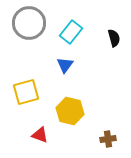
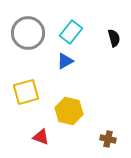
gray circle: moved 1 px left, 10 px down
blue triangle: moved 4 px up; rotated 24 degrees clockwise
yellow hexagon: moved 1 px left
red triangle: moved 1 px right, 2 px down
brown cross: rotated 21 degrees clockwise
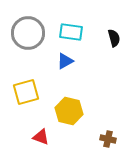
cyan rectangle: rotated 60 degrees clockwise
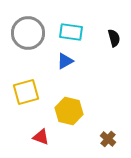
brown cross: rotated 28 degrees clockwise
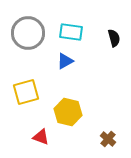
yellow hexagon: moved 1 px left, 1 px down
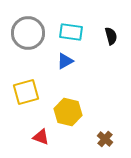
black semicircle: moved 3 px left, 2 px up
brown cross: moved 3 px left
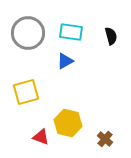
yellow hexagon: moved 11 px down
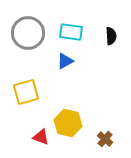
black semicircle: rotated 12 degrees clockwise
